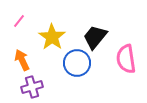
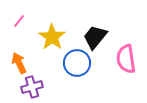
orange arrow: moved 3 px left, 3 px down
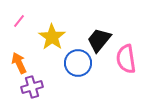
black trapezoid: moved 4 px right, 3 px down
blue circle: moved 1 px right
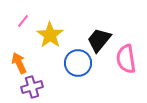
pink line: moved 4 px right
yellow star: moved 2 px left, 2 px up
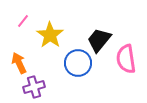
purple cross: moved 2 px right
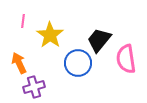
pink line: rotated 32 degrees counterclockwise
